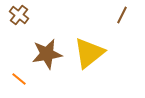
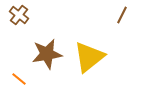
yellow triangle: moved 4 px down
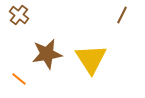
yellow triangle: moved 2 px right, 2 px down; rotated 24 degrees counterclockwise
